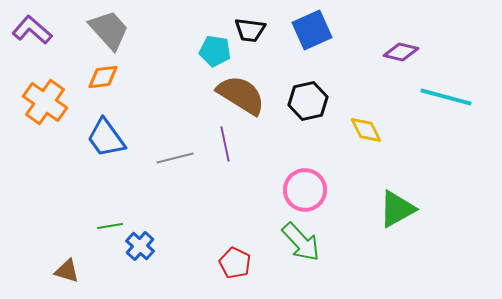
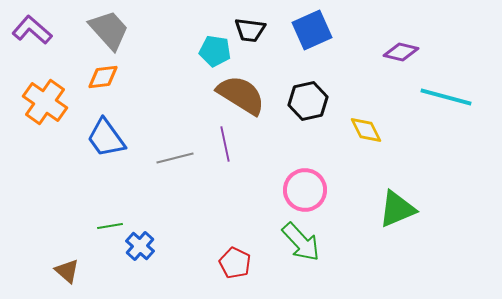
green triangle: rotated 6 degrees clockwise
brown triangle: rotated 24 degrees clockwise
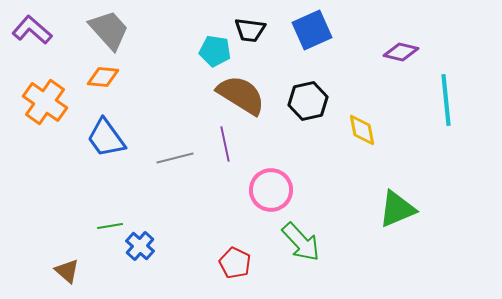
orange diamond: rotated 12 degrees clockwise
cyan line: moved 3 px down; rotated 69 degrees clockwise
yellow diamond: moved 4 px left; rotated 16 degrees clockwise
pink circle: moved 34 px left
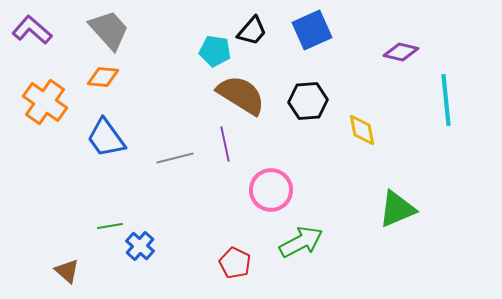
black trapezoid: moved 2 px right, 1 px down; rotated 56 degrees counterclockwise
black hexagon: rotated 9 degrees clockwise
green arrow: rotated 75 degrees counterclockwise
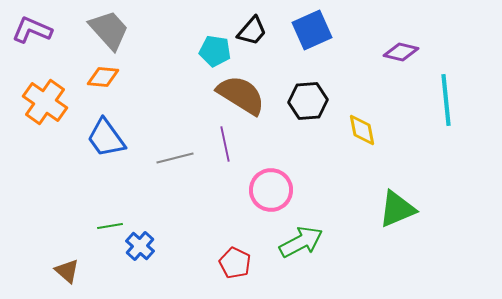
purple L-shape: rotated 18 degrees counterclockwise
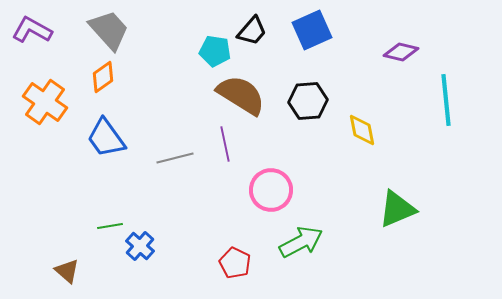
purple L-shape: rotated 6 degrees clockwise
orange diamond: rotated 40 degrees counterclockwise
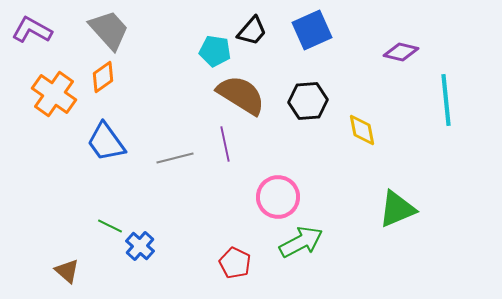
orange cross: moved 9 px right, 8 px up
blue trapezoid: moved 4 px down
pink circle: moved 7 px right, 7 px down
green line: rotated 35 degrees clockwise
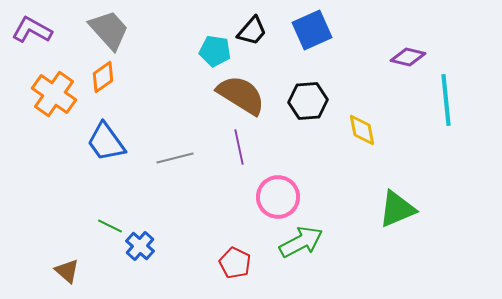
purple diamond: moved 7 px right, 5 px down
purple line: moved 14 px right, 3 px down
